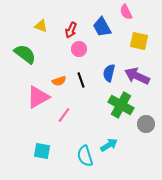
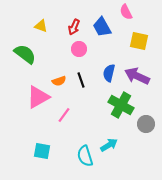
red arrow: moved 3 px right, 3 px up
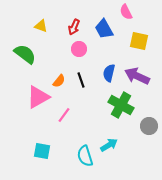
blue trapezoid: moved 2 px right, 2 px down
orange semicircle: rotated 32 degrees counterclockwise
gray circle: moved 3 px right, 2 px down
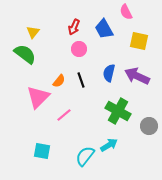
yellow triangle: moved 8 px left, 6 px down; rotated 48 degrees clockwise
pink triangle: rotated 15 degrees counterclockwise
green cross: moved 3 px left, 6 px down
pink line: rotated 14 degrees clockwise
cyan semicircle: rotated 55 degrees clockwise
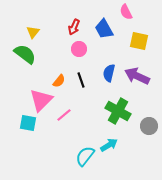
pink triangle: moved 3 px right, 3 px down
cyan square: moved 14 px left, 28 px up
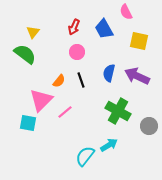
pink circle: moved 2 px left, 3 px down
pink line: moved 1 px right, 3 px up
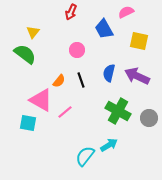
pink semicircle: rotated 91 degrees clockwise
red arrow: moved 3 px left, 15 px up
pink circle: moved 2 px up
pink triangle: rotated 45 degrees counterclockwise
gray circle: moved 8 px up
